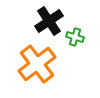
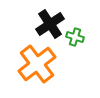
black cross: moved 1 px right, 3 px down
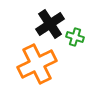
orange cross: rotated 12 degrees clockwise
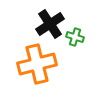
orange cross: rotated 12 degrees clockwise
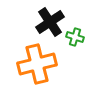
black cross: moved 2 px up
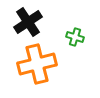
black cross: moved 22 px left
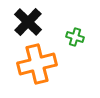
black cross: rotated 12 degrees counterclockwise
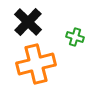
orange cross: moved 1 px left
